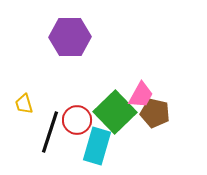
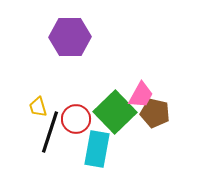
yellow trapezoid: moved 14 px right, 3 px down
red circle: moved 1 px left, 1 px up
cyan rectangle: moved 3 px down; rotated 6 degrees counterclockwise
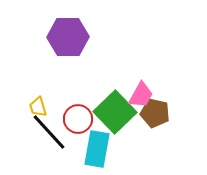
purple hexagon: moved 2 px left
red circle: moved 2 px right
black line: moved 1 px left; rotated 60 degrees counterclockwise
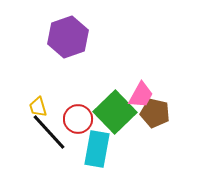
purple hexagon: rotated 18 degrees counterclockwise
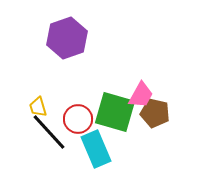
purple hexagon: moved 1 px left, 1 px down
green square: rotated 30 degrees counterclockwise
cyan rectangle: moved 1 px left; rotated 33 degrees counterclockwise
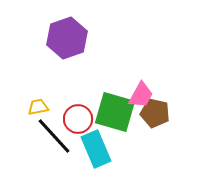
yellow trapezoid: rotated 95 degrees clockwise
black line: moved 5 px right, 4 px down
